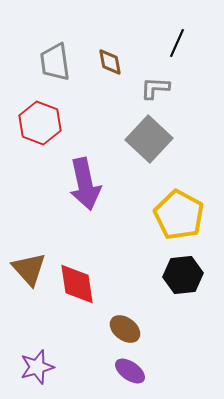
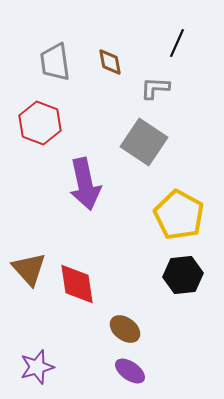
gray square: moved 5 px left, 3 px down; rotated 9 degrees counterclockwise
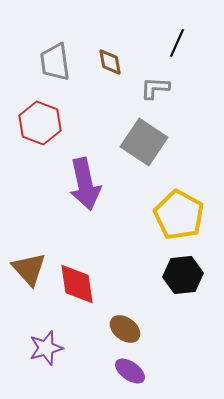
purple star: moved 9 px right, 19 px up
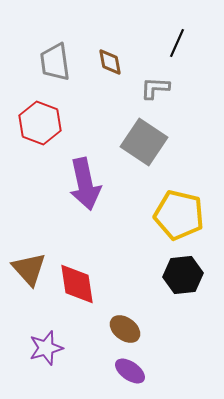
yellow pentagon: rotated 15 degrees counterclockwise
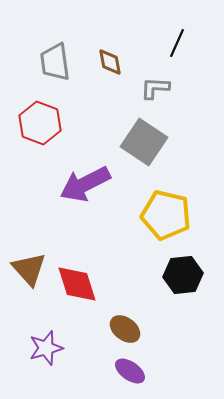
purple arrow: rotated 75 degrees clockwise
yellow pentagon: moved 13 px left
red diamond: rotated 9 degrees counterclockwise
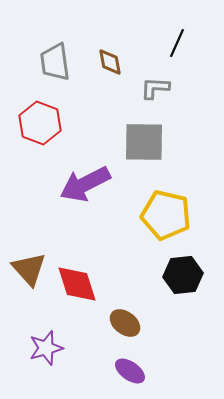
gray square: rotated 33 degrees counterclockwise
brown ellipse: moved 6 px up
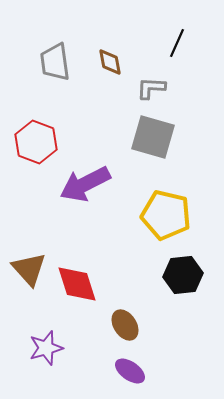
gray L-shape: moved 4 px left
red hexagon: moved 4 px left, 19 px down
gray square: moved 9 px right, 5 px up; rotated 15 degrees clockwise
brown ellipse: moved 2 px down; rotated 20 degrees clockwise
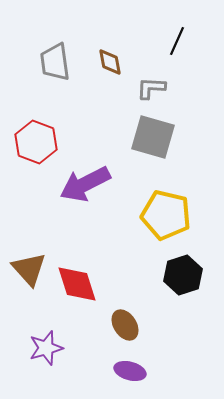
black line: moved 2 px up
black hexagon: rotated 12 degrees counterclockwise
purple ellipse: rotated 20 degrees counterclockwise
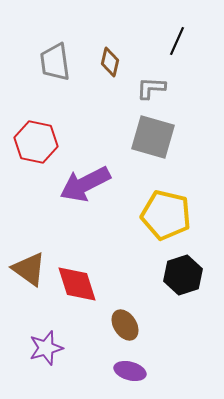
brown diamond: rotated 24 degrees clockwise
red hexagon: rotated 9 degrees counterclockwise
brown triangle: rotated 12 degrees counterclockwise
